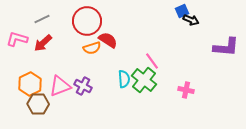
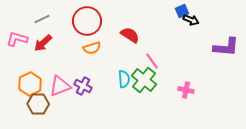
red semicircle: moved 22 px right, 5 px up
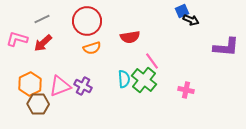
red semicircle: moved 2 px down; rotated 138 degrees clockwise
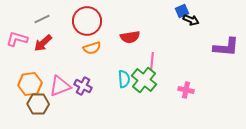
pink line: rotated 42 degrees clockwise
orange hexagon: rotated 20 degrees clockwise
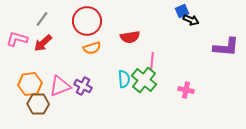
gray line: rotated 28 degrees counterclockwise
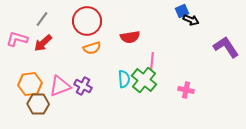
purple L-shape: rotated 128 degrees counterclockwise
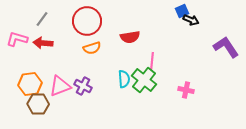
red arrow: rotated 48 degrees clockwise
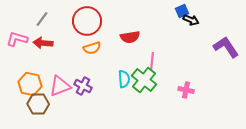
orange hexagon: rotated 20 degrees clockwise
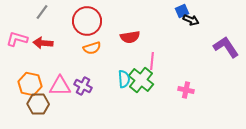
gray line: moved 7 px up
green cross: moved 3 px left
pink triangle: rotated 20 degrees clockwise
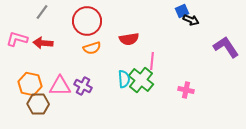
red semicircle: moved 1 px left, 2 px down
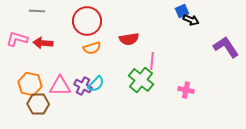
gray line: moved 5 px left, 1 px up; rotated 56 degrees clockwise
cyan semicircle: moved 28 px left, 5 px down; rotated 48 degrees clockwise
